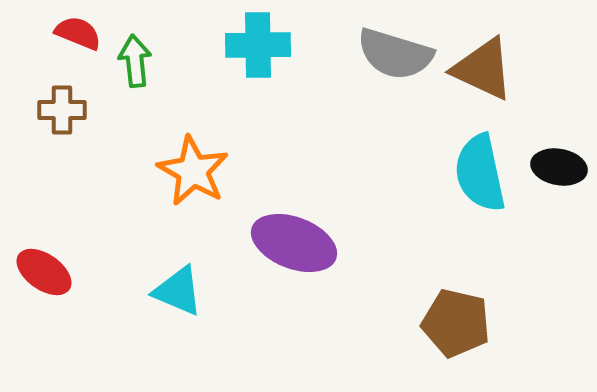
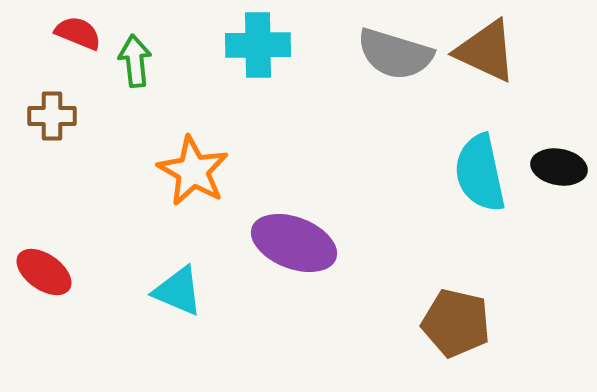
brown triangle: moved 3 px right, 18 px up
brown cross: moved 10 px left, 6 px down
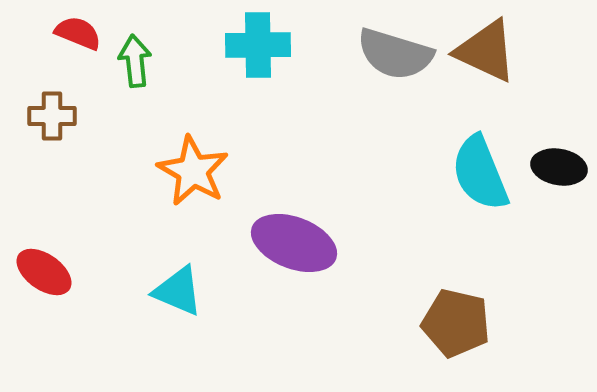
cyan semicircle: rotated 10 degrees counterclockwise
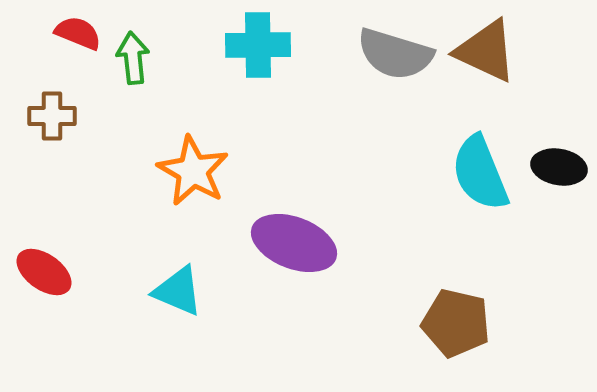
green arrow: moved 2 px left, 3 px up
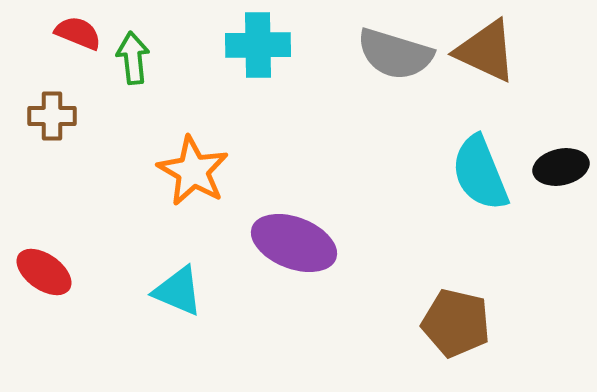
black ellipse: moved 2 px right; rotated 22 degrees counterclockwise
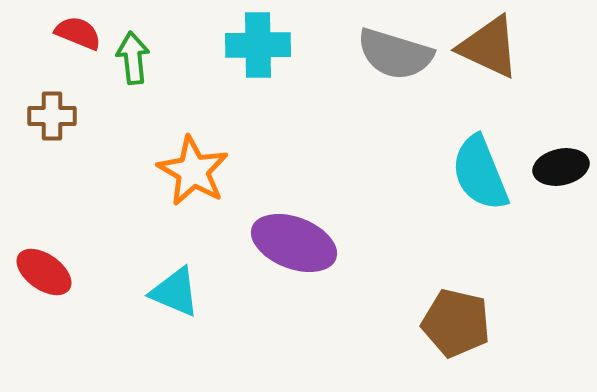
brown triangle: moved 3 px right, 4 px up
cyan triangle: moved 3 px left, 1 px down
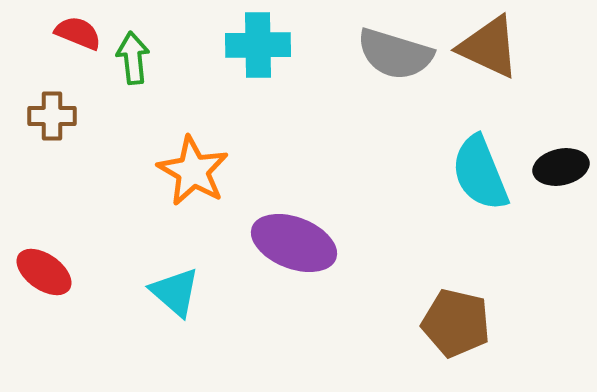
cyan triangle: rotated 18 degrees clockwise
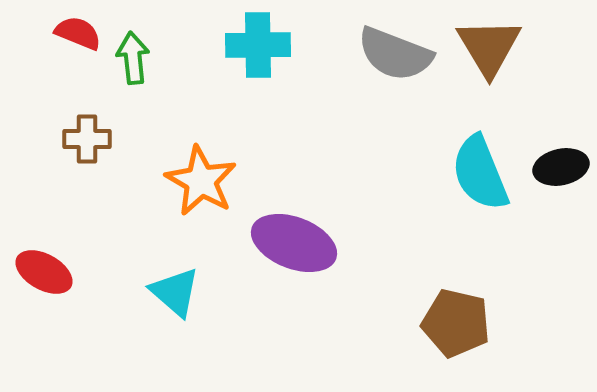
brown triangle: rotated 34 degrees clockwise
gray semicircle: rotated 4 degrees clockwise
brown cross: moved 35 px right, 23 px down
orange star: moved 8 px right, 10 px down
red ellipse: rotated 6 degrees counterclockwise
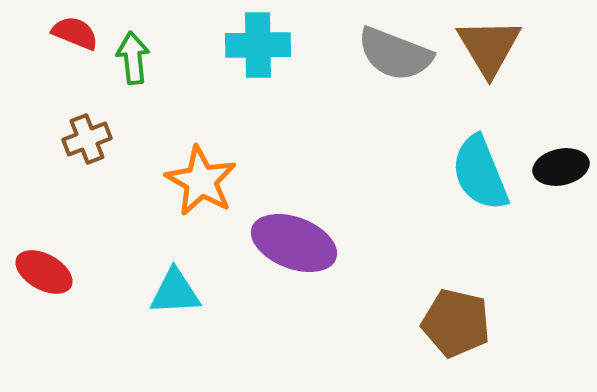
red semicircle: moved 3 px left
brown cross: rotated 21 degrees counterclockwise
cyan triangle: rotated 44 degrees counterclockwise
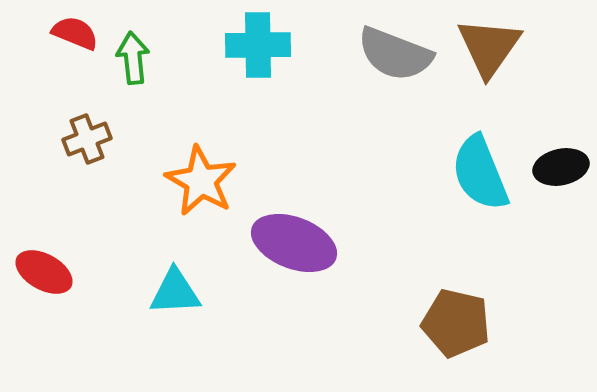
brown triangle: rotated 6 degrees clockwise
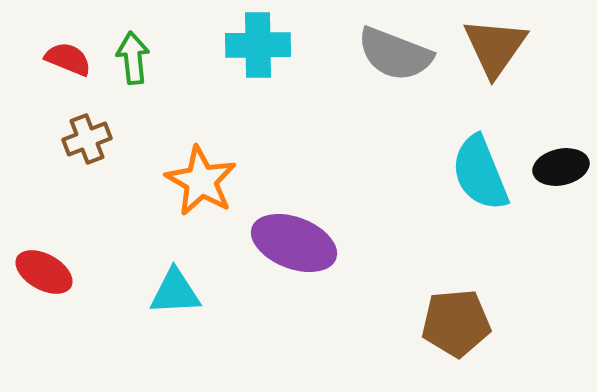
red semicircle: moved 7 px left, 26 px down
brown triangle: moved 6 px right
brown pentagon: rotated 18 degrees counterclockwise
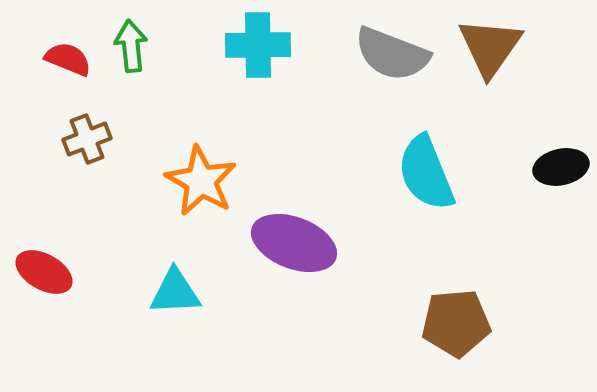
brown triangle: moved 5 px left
gray semicircle: moved 3 px left
green arrow: moved 2 px left, 12 px up
cyan semicircle: moved 54 px left
